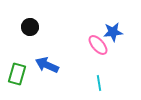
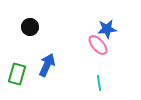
blue star: moved 6 px left, 3 px up
blue arrow: rotated 90 degrees clockwise
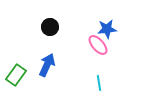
black circle: moved 20 px right
green rectangle: moved 1 px left, 1 px down; rotated 20 degrees clockwise
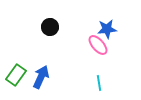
blue arrow: moved 6 px left, 12 px down
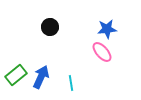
pink ellipse: moved 4 px right, 7 px down
green rectangle: rotated 15 degrees clockwise
cyan line: moved 28 px left
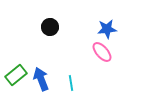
blue arrow: moved 2 px down; rotated 45 degrees counterclockwise
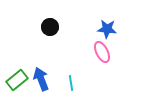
blue star: rotated 12 degrees clockwise
pink ellipse: rotated 15 degrees clockwise
green rectangle: moved 1 px right, 5 px down
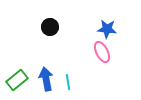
blue arrow: moved 5 px right; rotated 10 degrees clockwise
cyan line: moved 3 px left, 1 px up
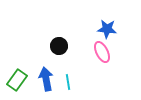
black circle: moved 9 px right, 19 px down
green rectangle: rotated 15 degrees counterclockwise
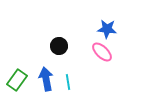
pink ellipse: rotated 20 degrees counterclockwise
